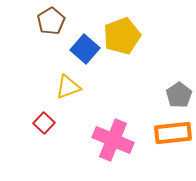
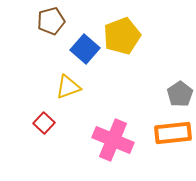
brown pentagon: rotated 16 degrees clockwise
gray pentagon: moved 1 px right, 1 px up
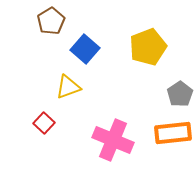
brown pentagon: rotated 16 degrees counterclockwise
yellow pentagon: moved 26 px right, 11 px down
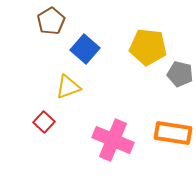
yellow pentagon: rotated 27 degrees clockwise
gray pentagon: moved 20 px up; rotated 25 degrees counterclockwise
red square: moved 1 px up
orange rectangle: rotated 15 degrees clockwise
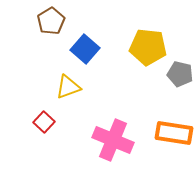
orange rectangle: moved 1 px right
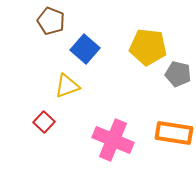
brown pentagon: rotated 20 degrees counterclockwise
gray pentagon: moved 2 px left
yellow triangle: moved 1 px left, 1 px up
